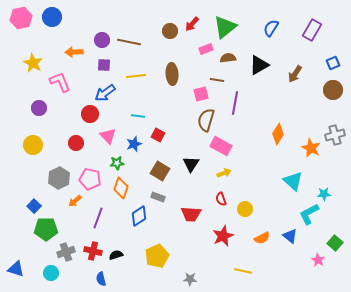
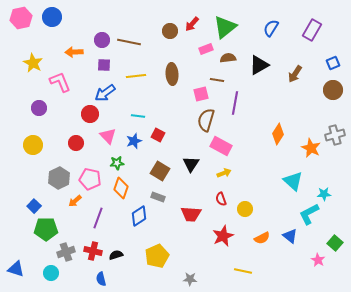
blue star at (134, 144): moved 3 px up
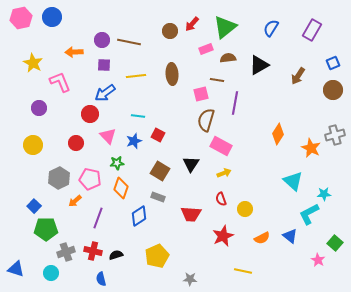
brown arrow at (295, 74): moved 3 px right, 2 px down
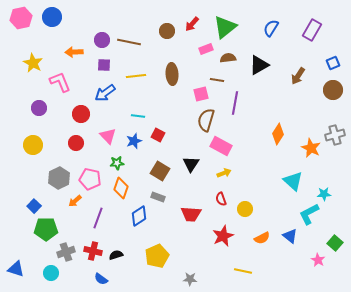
brown circle at (170, 31): moved 3 px left
red circle at (90, 114): moved 9 px left
blue semicircle at (101, 279): rotated 40 degrees counterclockwise
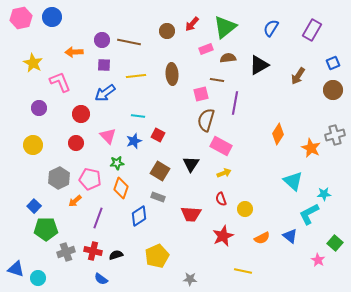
cyan circle at (51, 273): moved 13 px left, 5 px down
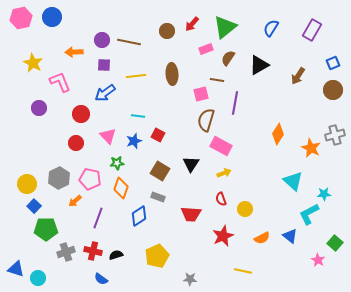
brown semicircle at (228, 58): rotated 49 degrees counterclockwise
yellow circle at (33, 145): moved 6 px left, 39 px down
